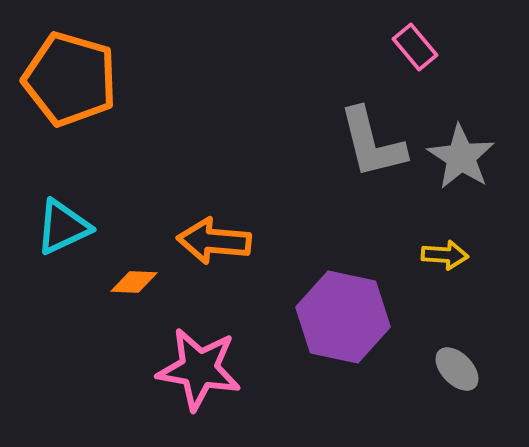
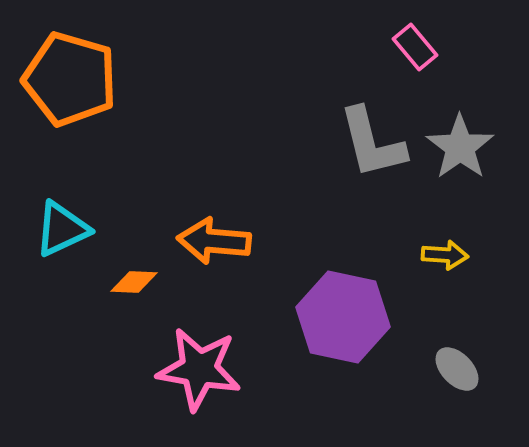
gray star: moved 1 px left, 10 px up; rotated 4 degrees clockwise
cyan triangle: moved 1 px left, 2 px down
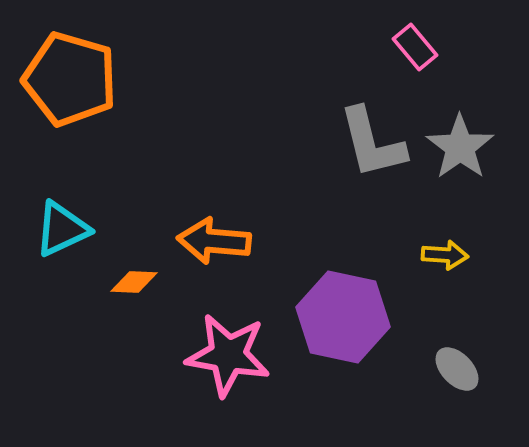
pink star: moved 29 px right, 14 px up
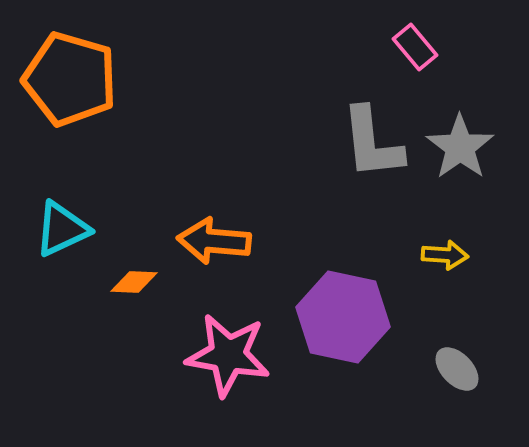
gray L-shape: rotated 8 degrees clockwise
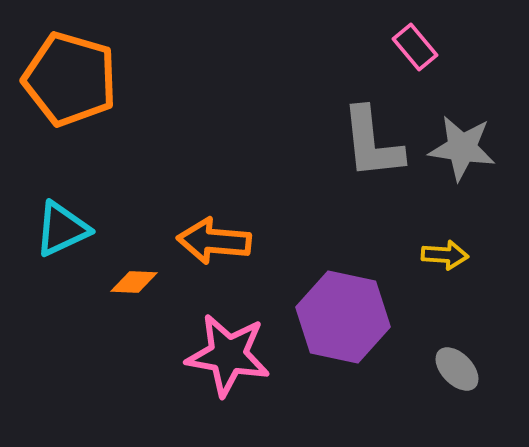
gray star: moved 2 px right, 1 px down; rotated 28 degrees counterclockwise
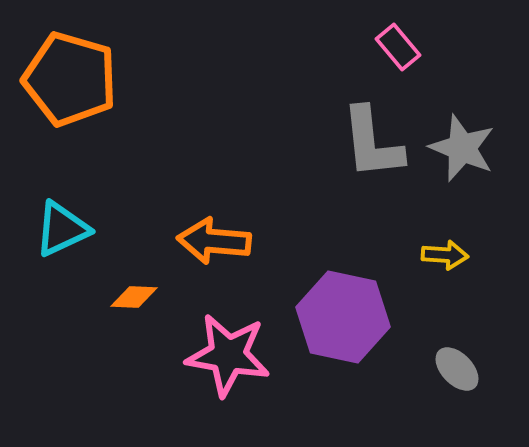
pink rectangle: moved 17 px left
gray star: rotated 14 degrees clockwise
orange diamond: moved 15 px down
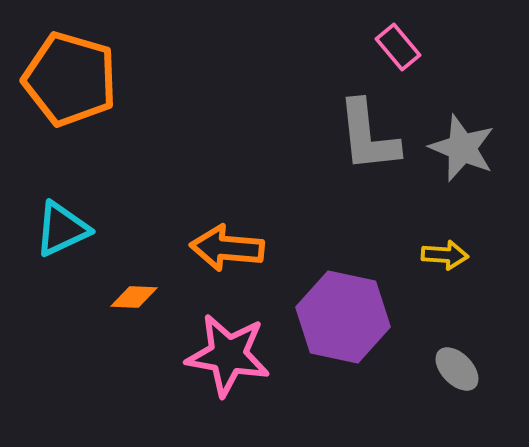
gray L-shape: moved 4 px left, 7 px up
orange arrow: moved 13 px right, 7 px down
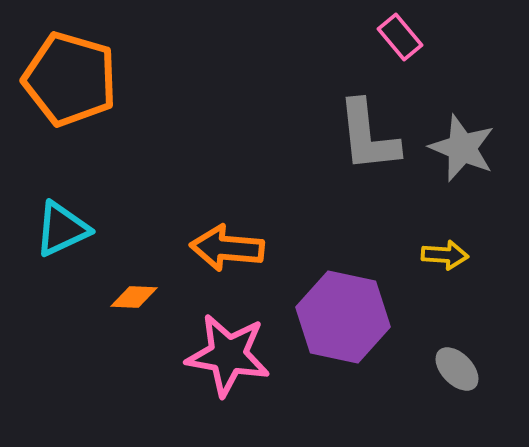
pink rectangle: moved 2 px right, 10 px up
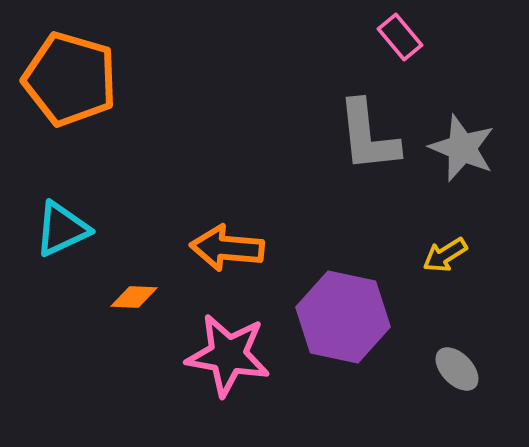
yellow arrow: rotated 144 degrees clockwise
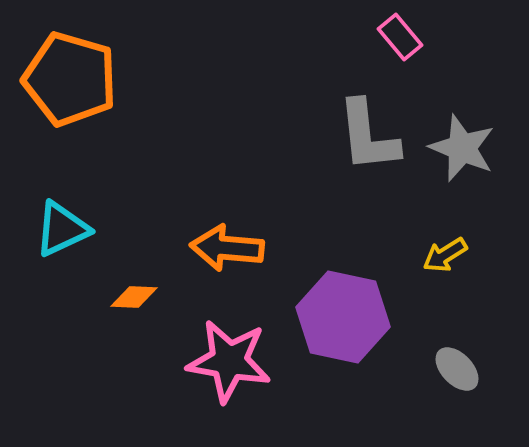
pink star: moved 1 px right, 6 px down
